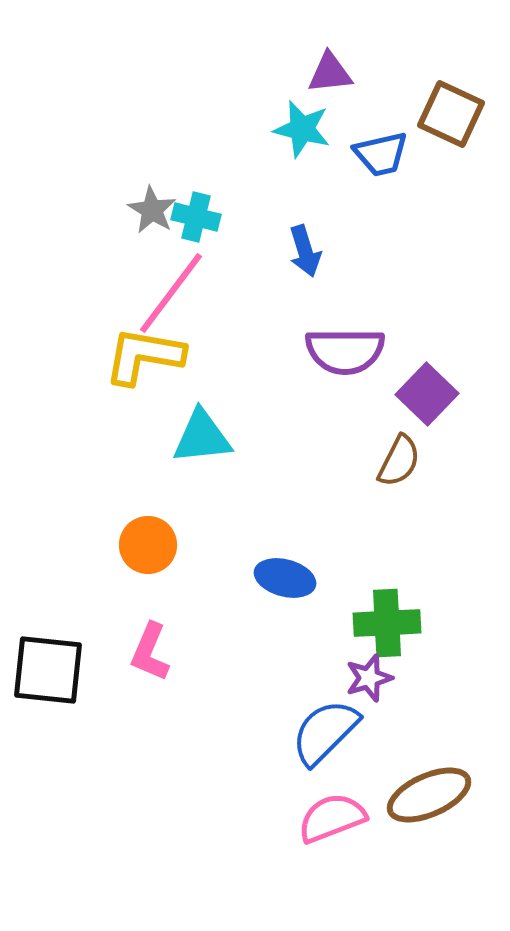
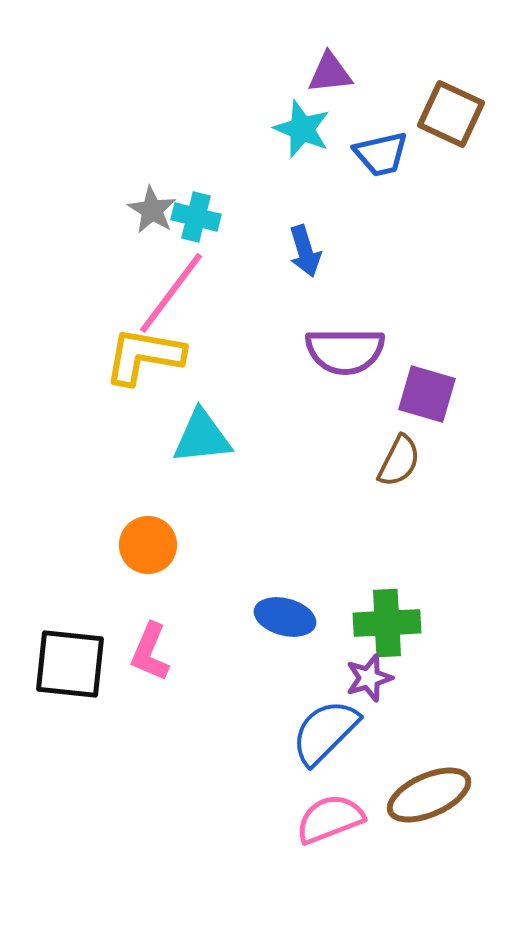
cyan star: rotated 8 degrees clockwise
purple square: rotated 28 degrees counterclockwise
blue ellipse: moved 39 px down
black square: moved 22 px right, 6 px up
pink semicircle: moved 2 px left, 1 px down
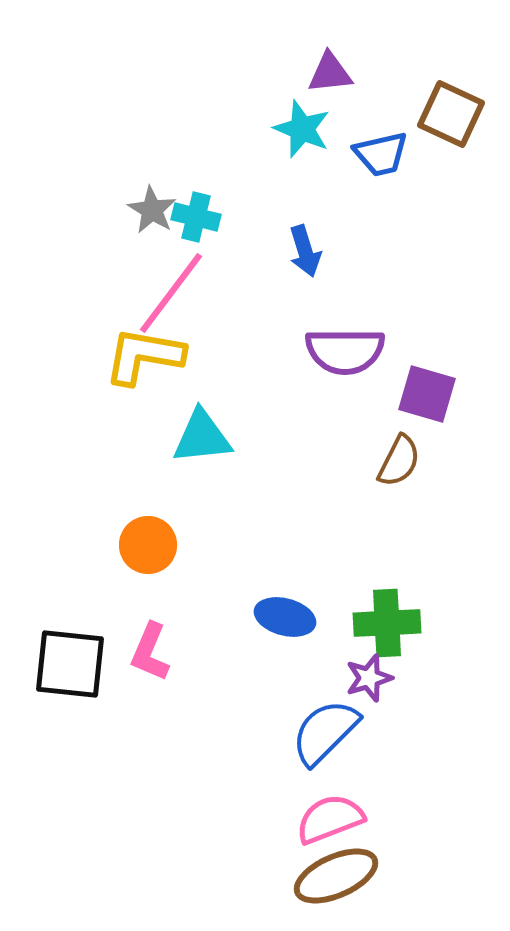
brown ellipse: moved 93 px left, 81 px down
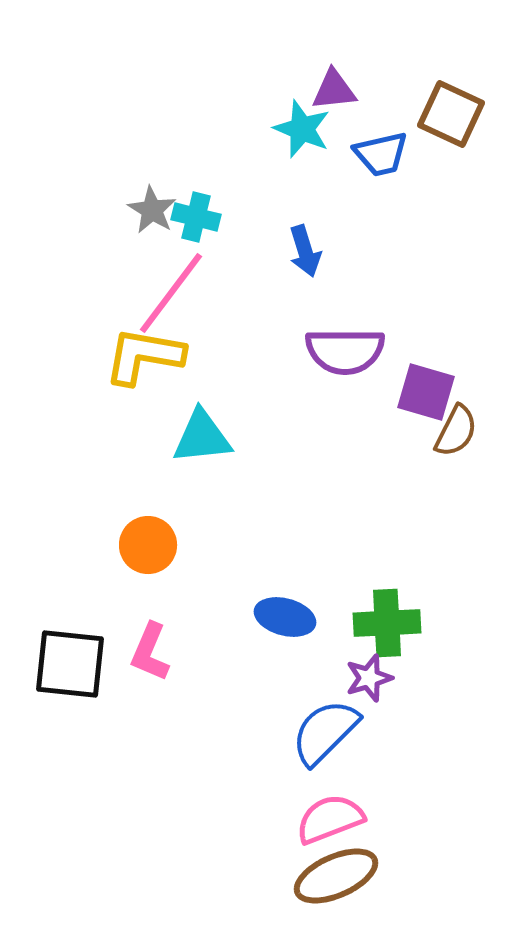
purple triangle: moved 4 px right, 17 px down
purple square: moved 1 px left, 2 px up
brown semicircle: moved 57 px right, 30 px up
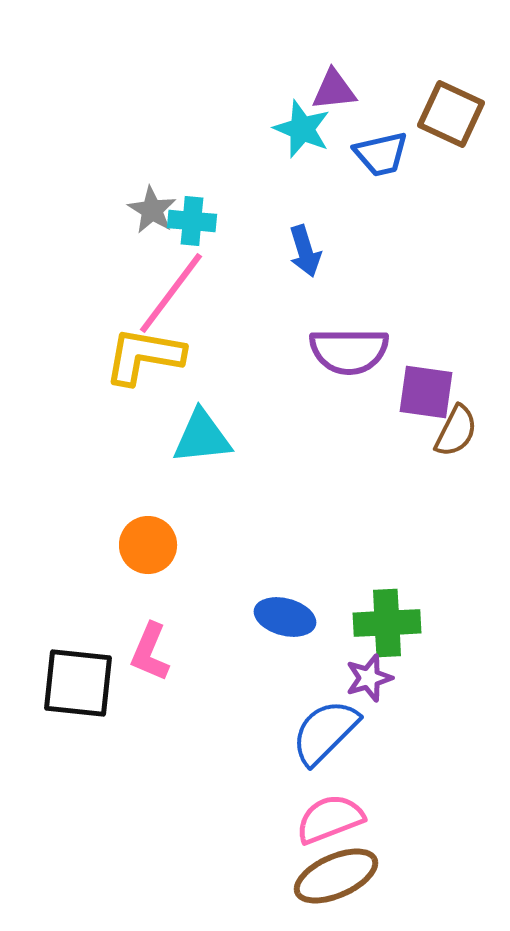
cyan cross: moved 4 px left, 4 px down; rotated 9 degrees counterclockwise
purple semicircle: moved 4 px right
purple square: rotated 8 degrees counterclockwise
black square: moved 8 px right, 19 px down
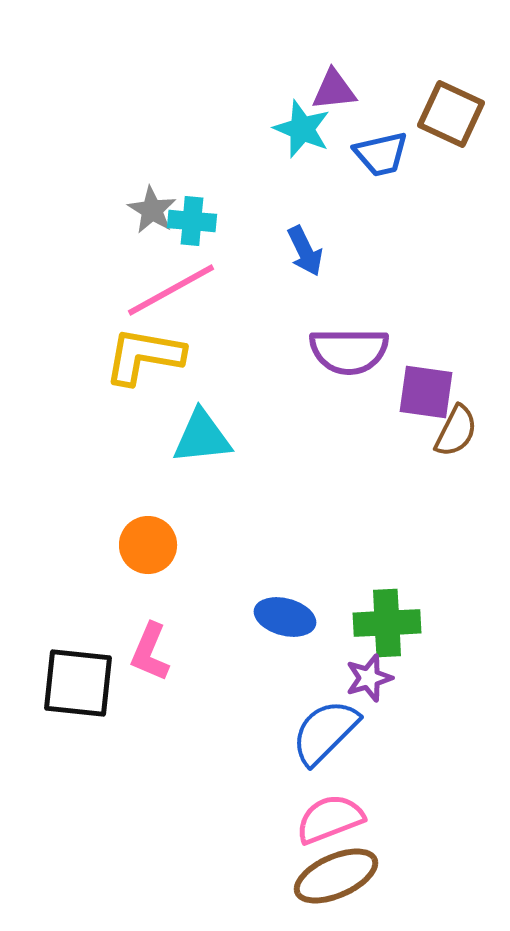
blue arrow: rotated 9 degrees counterclockwise
pink line: moved 3 px up; rotated 24 degrees clockwise
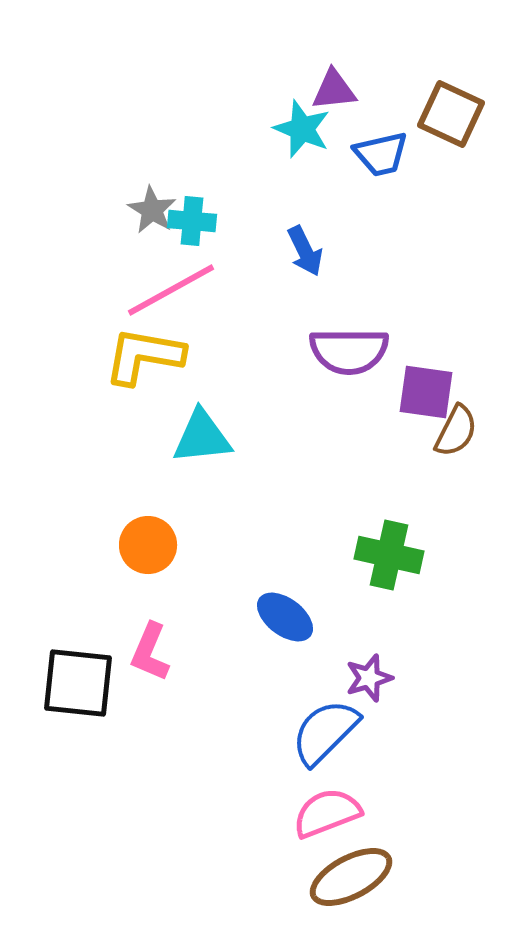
blue ellipse: rotated 22 degrees clockwise
green cross: moved 2 px right, 68 px up; rotated 16 degrees clockwise
pink semicircle: moved 3 px left, 6 px up
brown ellipse: moved 15 px right, 1 px down; rotated 4 degrees counterclockwise
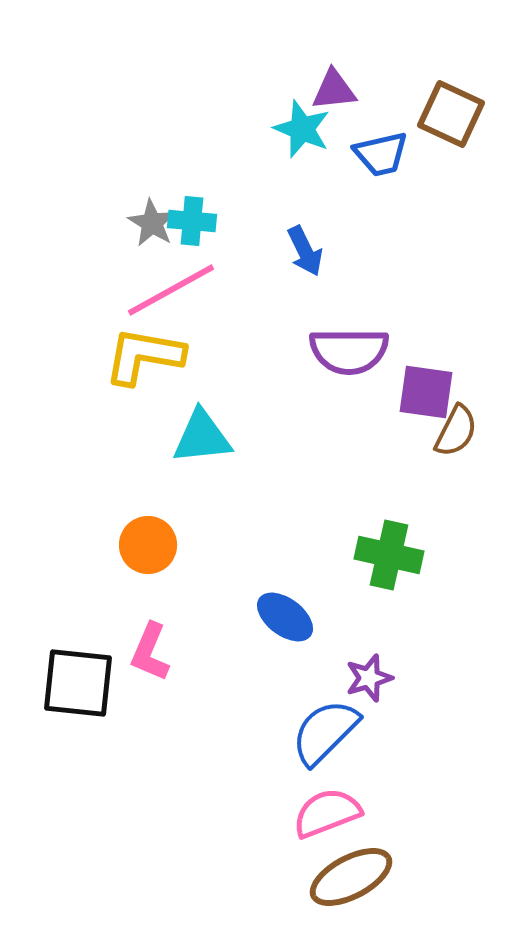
gray star: moved 13 px down
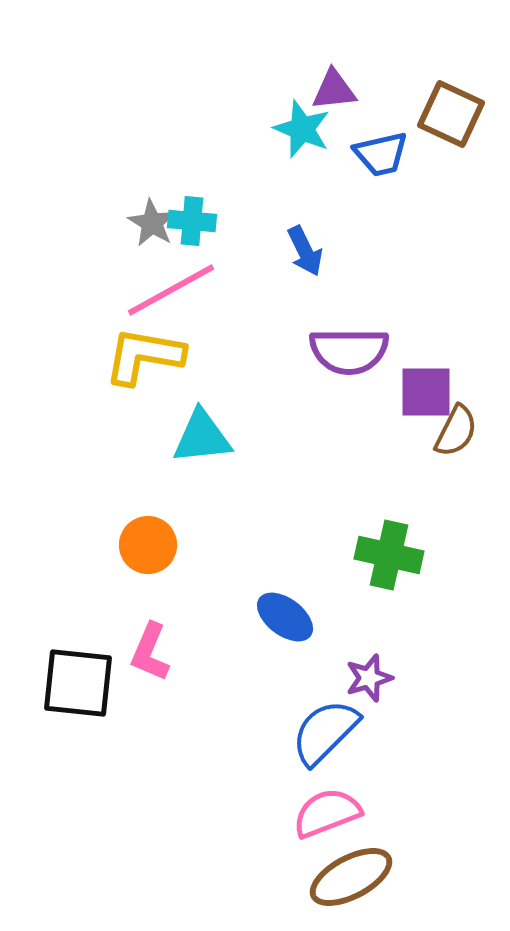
purple square: rotated 8 degrees counterclockwise
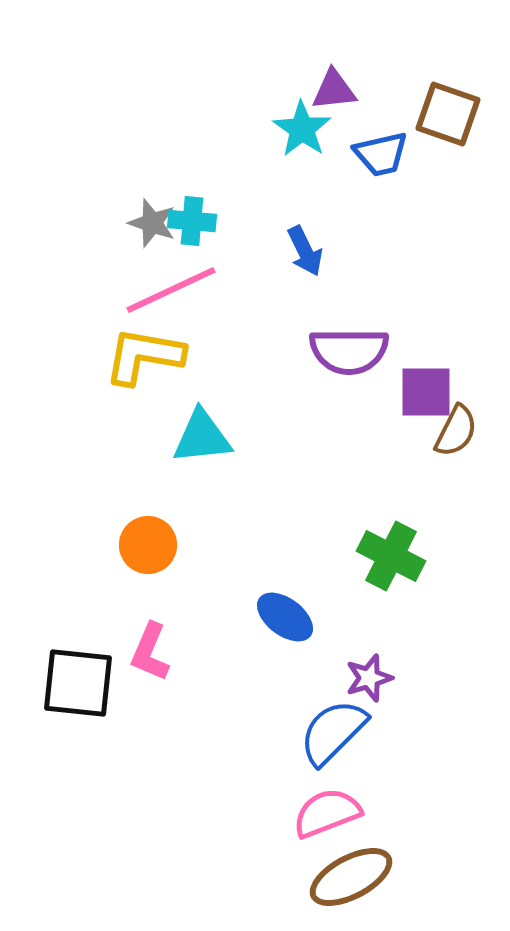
brown square: moved 3 px left; rotated 6 degrees counterclockwise
cyan star: rotated 12 degrees clockwise
gray star: rotated 12 degrees counterclockwise
pink line: rotated 4 degrees clockwise
green cross: moved 2 px right, 1 px down; rotated 14 degrees clockwise
blue semicircle: moved 8 px right
